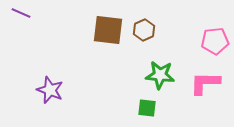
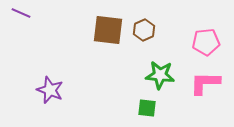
pink pentagon: moved 9 px left, 1 px down
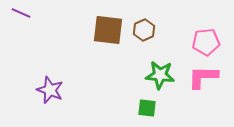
pink L-shape: moved 2 px left, 6 px up
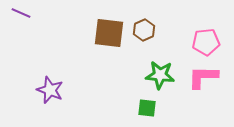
brown square: moved 1 px right, 3 px down
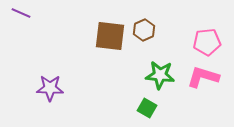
brown square: moved 1 px right, 3 px down
pink pentagon: moved 1 px right
pink L-shape: rotated 16 degrees clockwise
purple star: moved 2 px up; rotated 20 degrees counterclockwise
green square: rotated 24 degrees clockwise
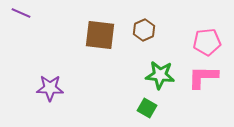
brown square: moved 10 px left, 1 px up
pink L-shape: rotated 16 degrees counterclockwise
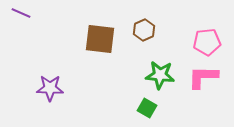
brown square: moved 4 px down
